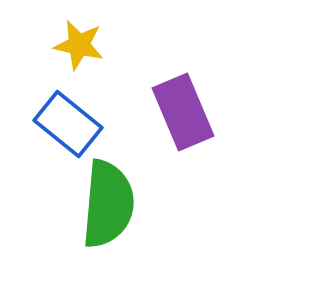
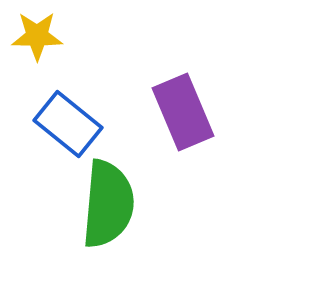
yellow star: moved 42 px left, 9 px up; rotated 12 degrees counterclockwise
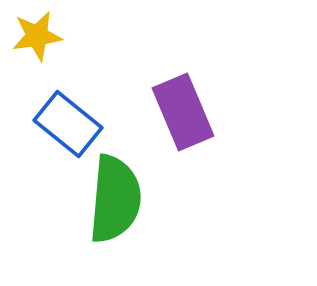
yellow star: rotated 9 degrees counterclockwise
green semicircle: moved 7 px right, 5 px up
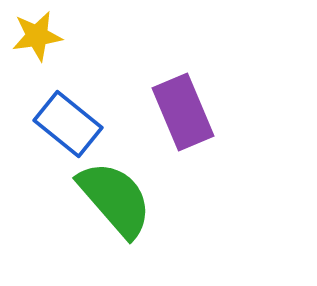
green semicircle: rotated 46 degrees counterclockwise
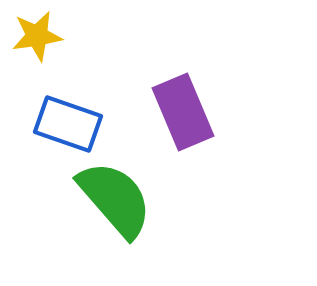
blue rectangle: rotated 20 degrees counterclockwise
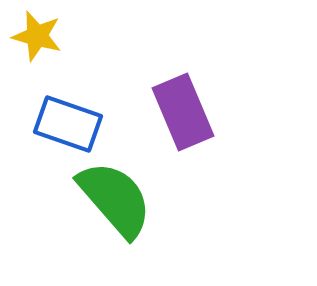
yellow star: rotated 24 degrees clockwise
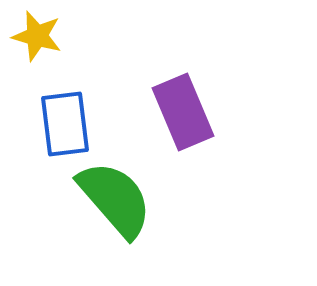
blue rectangle: moved 3 px left; rotated 64 degrees clockwise
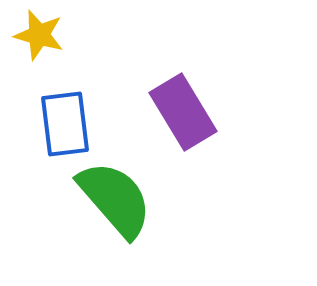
yellow star: moved 2 px right, 1 px up
purple rectangle: rotated 8 degrees counterclockwise
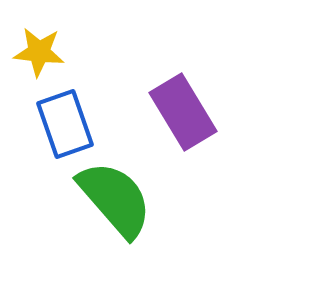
yellow star: moved 17 px down; rotated 9 degrees counterclockwise
blue rectangle: rotated 12 degrees counterclockwise
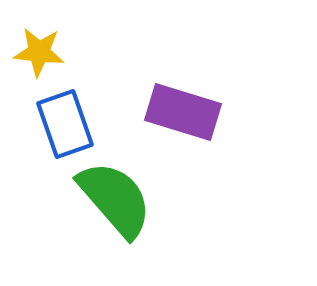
purple rectangle: rotated 42 degrees counterclockwise
